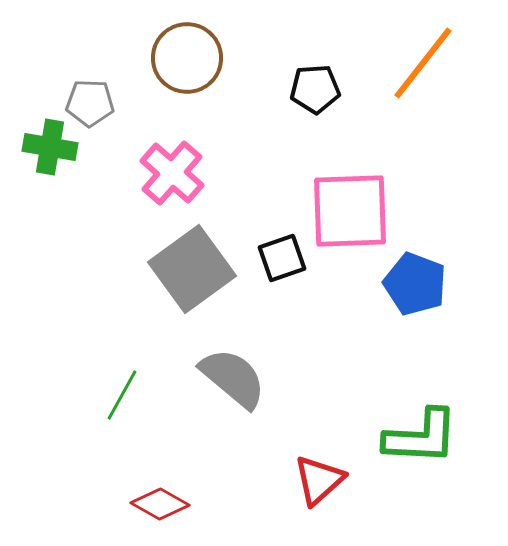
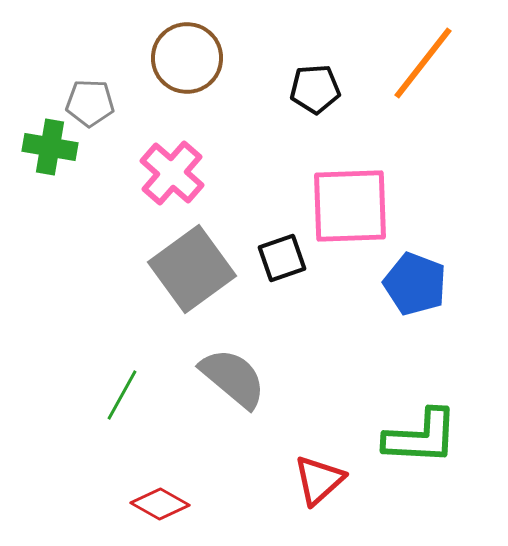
pink square: moved 5 px up
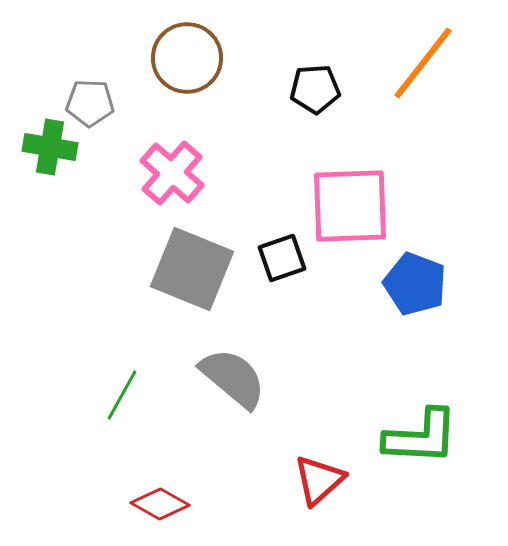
gray square: rotated 32 degrees counterclockwise
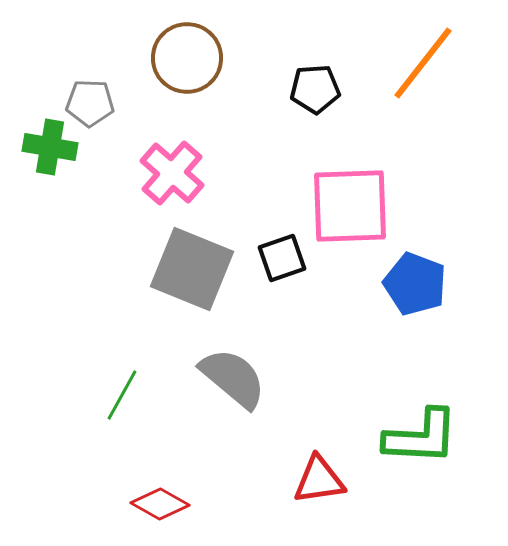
red triangle: rotated 34 degrees clockwise
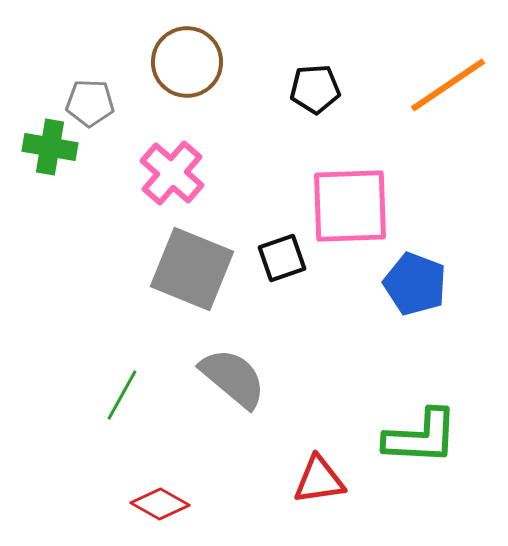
brown circle: moved 4 px down
orange line: moved 25 px right, 22 px down; rotated 18 degrees clockwise
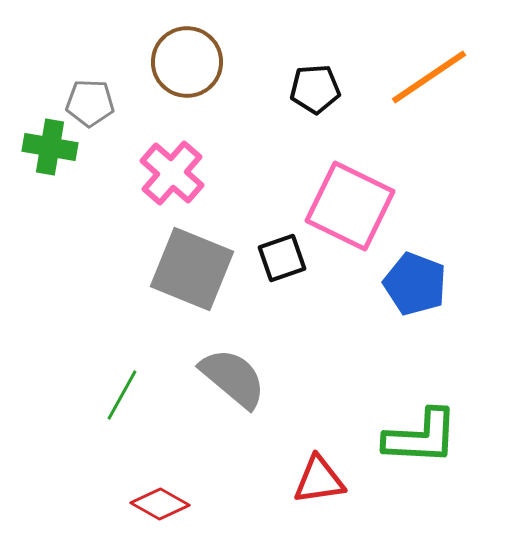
orange line: moved 19 px left, 8 px up
pink square: rotated 28 degrees clockwise
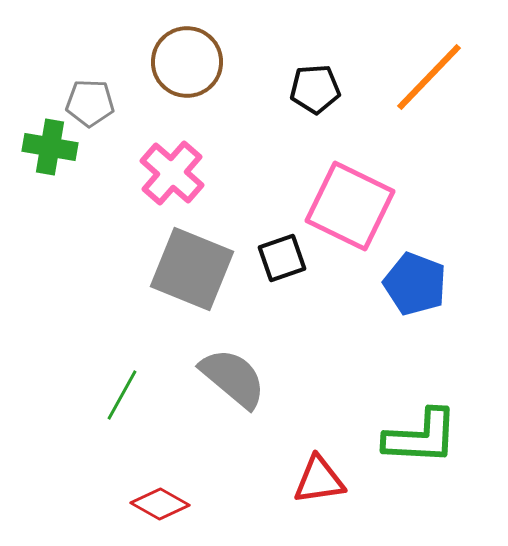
orange line: rotated 12 degrees counterclockwise
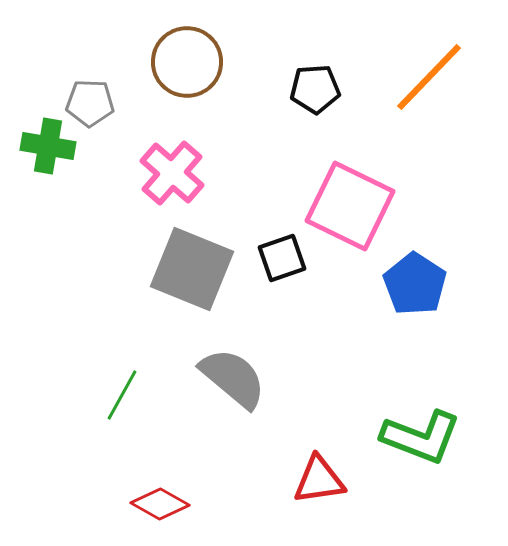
green cross: moved 2 px left, 1 px up
blue pentagon: rotated 12 degrees clockwise
green L-shape: rotated 18 degrees clockwise
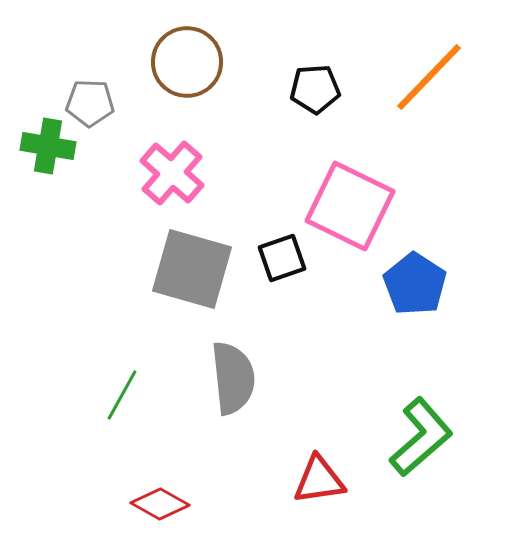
gray square: rotated 6 degrees counterclockwise
gray semicircle: rotated 44 degrees clockwise
green L-shape: rotated 62 degrees counterclockwise
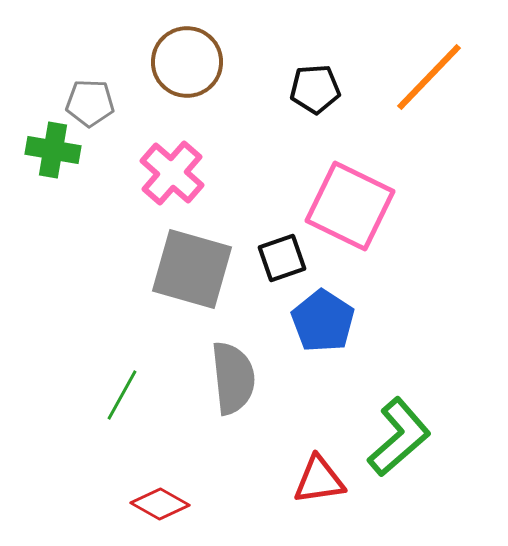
green cross: moved 5 px right, 4 px down
blue pentagon: moved 92 px left, 37 px down
green L-shape: moved 22 px left
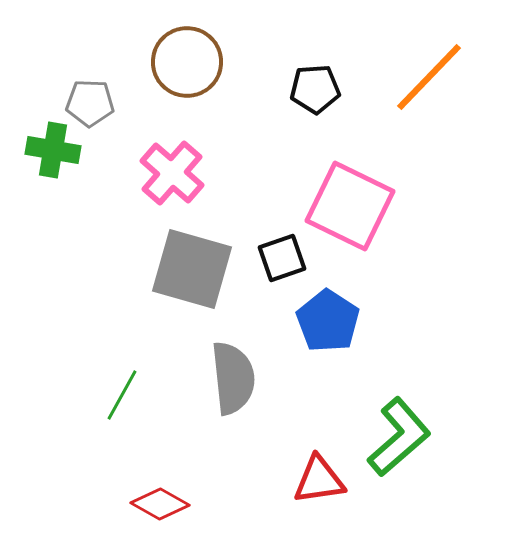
blue pentagon: moved 5 px right
